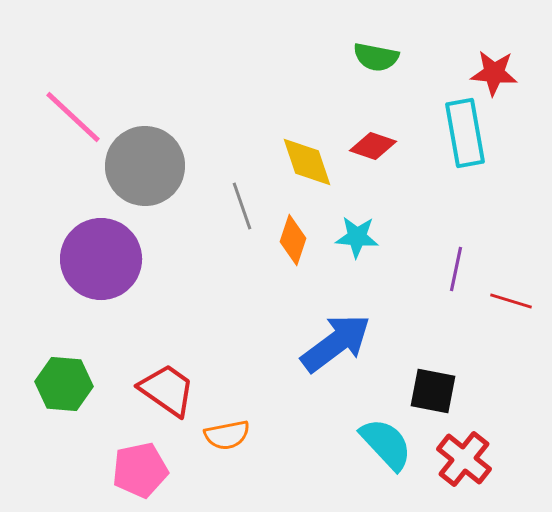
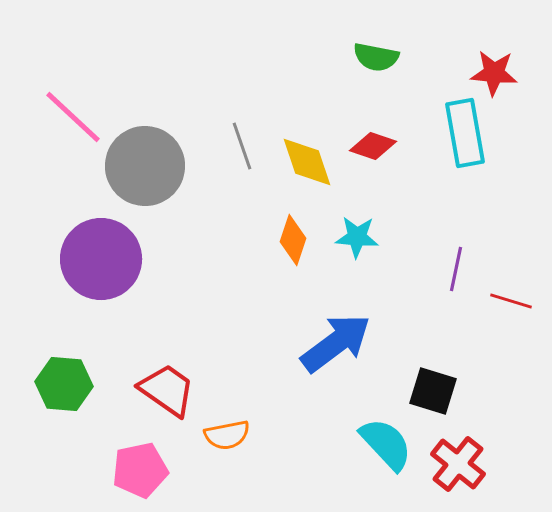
gray line: moved 60 px up
black square: rotated 6 degrees clockwise
red cross: moved 6 px left, 5 px down
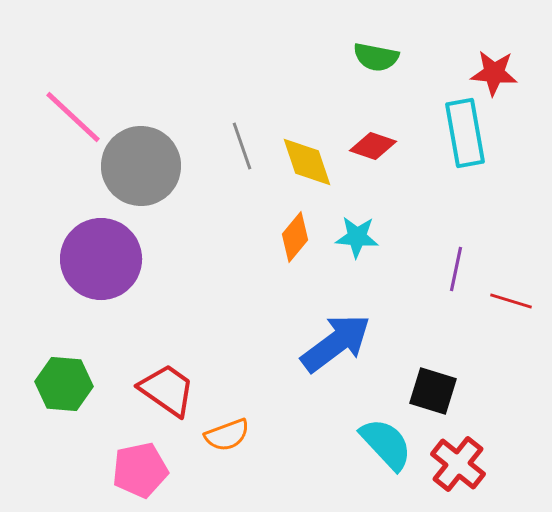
gray circle: moved 4 px left
orange diamond: moved 2 px right, 3 px up; rotated 21 degrees clockwise
orange semicircle: rotated 9 degrees counterclockwise
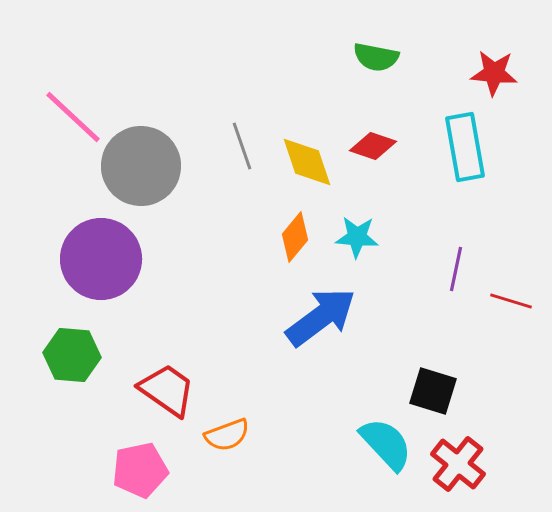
cyan rectangle: moved 14 px down
blue arrow: moved 15 px left, 26 px up
green hexagon: moved 8 px right, 29 px up
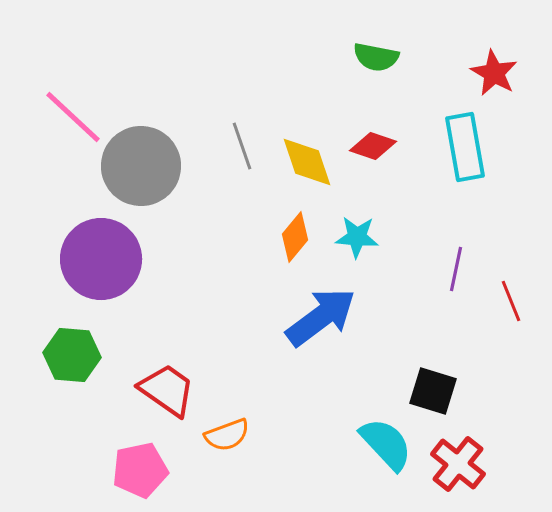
red star: rotated 24 degrees clockwise
red line: rotated 51 degrees clockwise
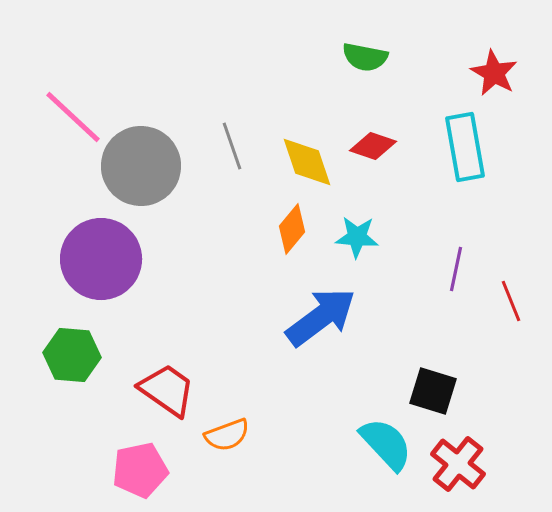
green semicircle: moved 11 px left
gray line: moved 10 px left
orange diamond: moved 3 px left, 8 px up
